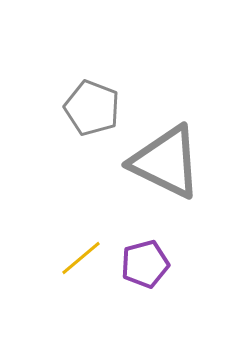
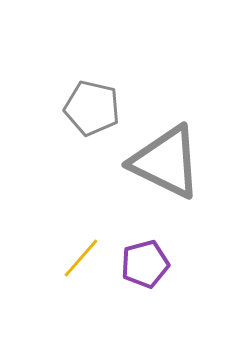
gray pentagon: rotated 8 degrees counterclockwise
yellow line: rotated 9 degrees counterclockwise
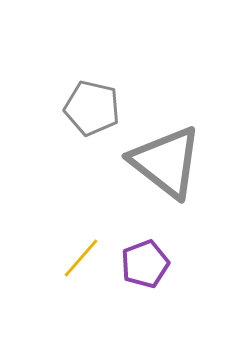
gray triangle: rotated 12 degrees clockwise
purple pentagon: rotated 6 degrees counterclockwise
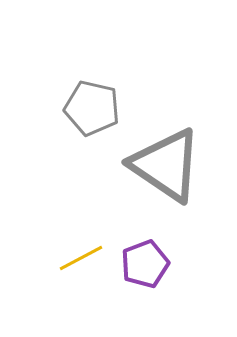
gray triangle: moved 3 px down; rotated 4 degrees counterclockwise
yellow line: rotated 21 degrees clockwise
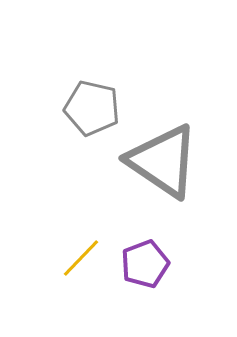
gray triangle: moved 3 px left, 4 px up
yellow line: rotated 18 degrees counterclockwise
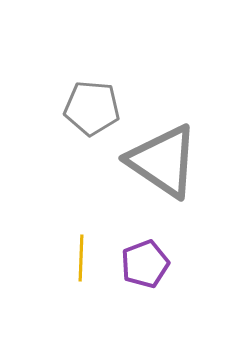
gray pentagon: rotated 8 degrees counterclockwise
yellow line: rotated 42 degrees counterclockwise
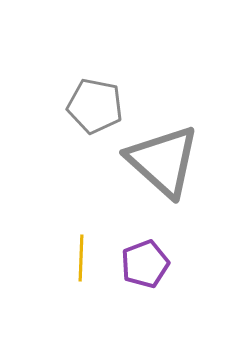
gray pentagon: moved 3 px right, 2 px up; rotated 6 degrees clockwise
gray triangle: rotated 8 degrees clockwise
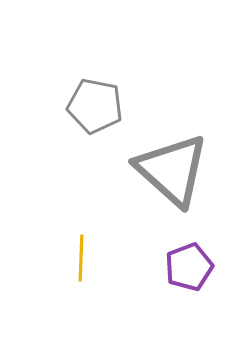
gray triangle: moved 9 px right, 9 px down
purple pentagon: moved 44 px right, 3 px down
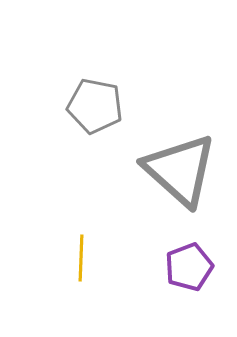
gray triangle: moved 8 px right
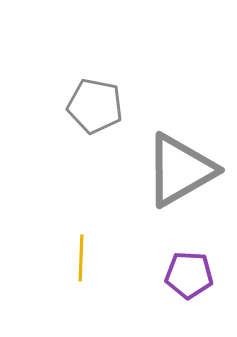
gray triangle: rotated 48 degrees clockwise
purple pentagon: moved 8 px down; rotated 24 degrees clockwise
